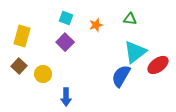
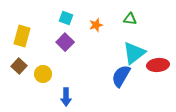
cyan triangle: moved 1 px left, 1 px down
red ellipse: rotated 30 degrees clockwise
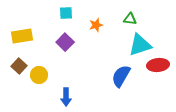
cyan square: moved 5 px up; rotated 24 degrees counterclockwise
yellow rectangle: rotated 65 degrees clockwise
cyan triangle: moved 6 px right, 8 px up; rotated 20 degrees clockwise
yellow circle: moved 4 px left, 1 px down
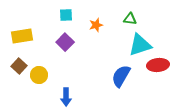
cyan square: moved 2 px down
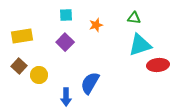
green triangle: moved 4 px right, 1 px up
blue semicircle: moved 31 px left, 7 px down
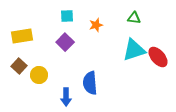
cyan square: moved 1 px right, 1 px down
cyan triangle: moved 6 px left, 5 px down
red ellipse: moved 8 px up; rotated 55 degrees clockwise
blue semicircle: rotated 35 degrees counterclockwise
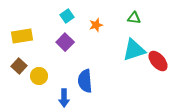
cyan square: rotated 32 degrees counterclockwise
red ellipse: moved 4 px down
yellow circle: moved 1 px down
blue semicircle: moved 5 px left, 2 px up
blue arrow: moved 2 px left, 1 px down
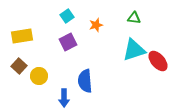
purple square: moved 3 px right; rotated 18 degrees clockwise
